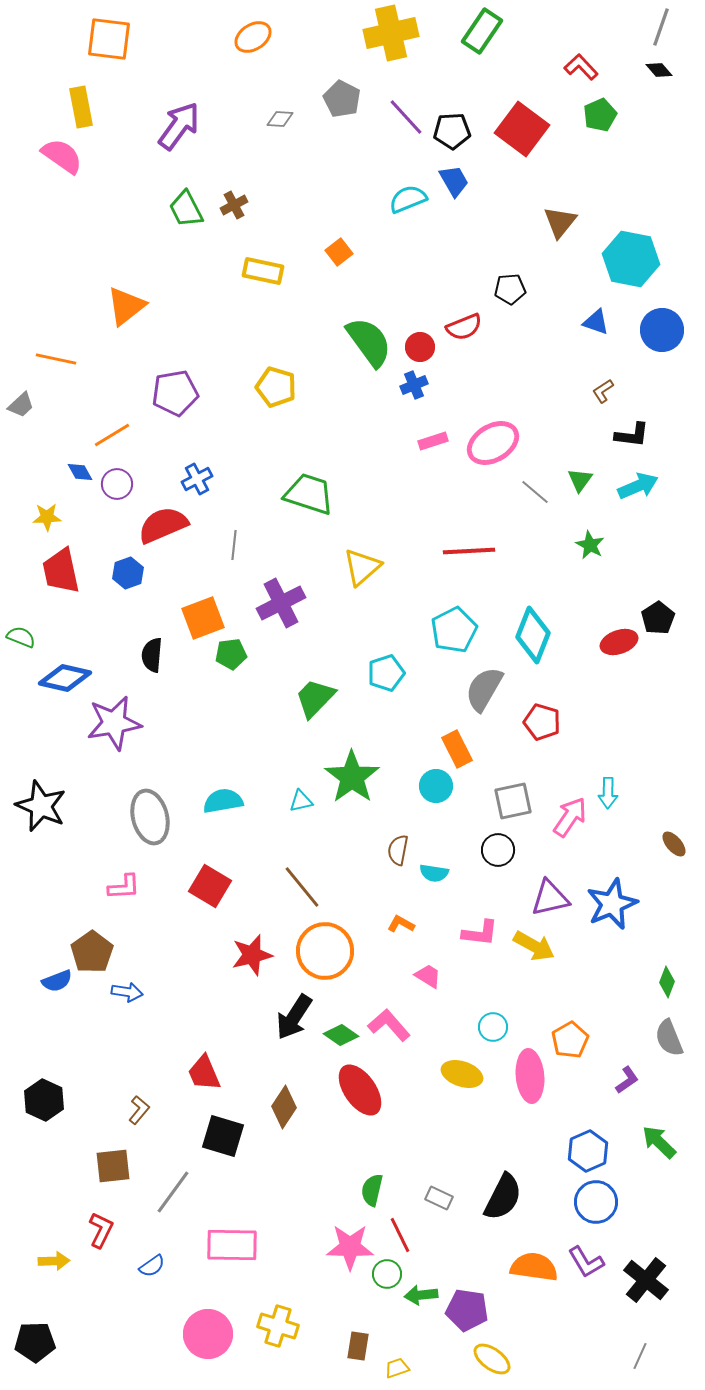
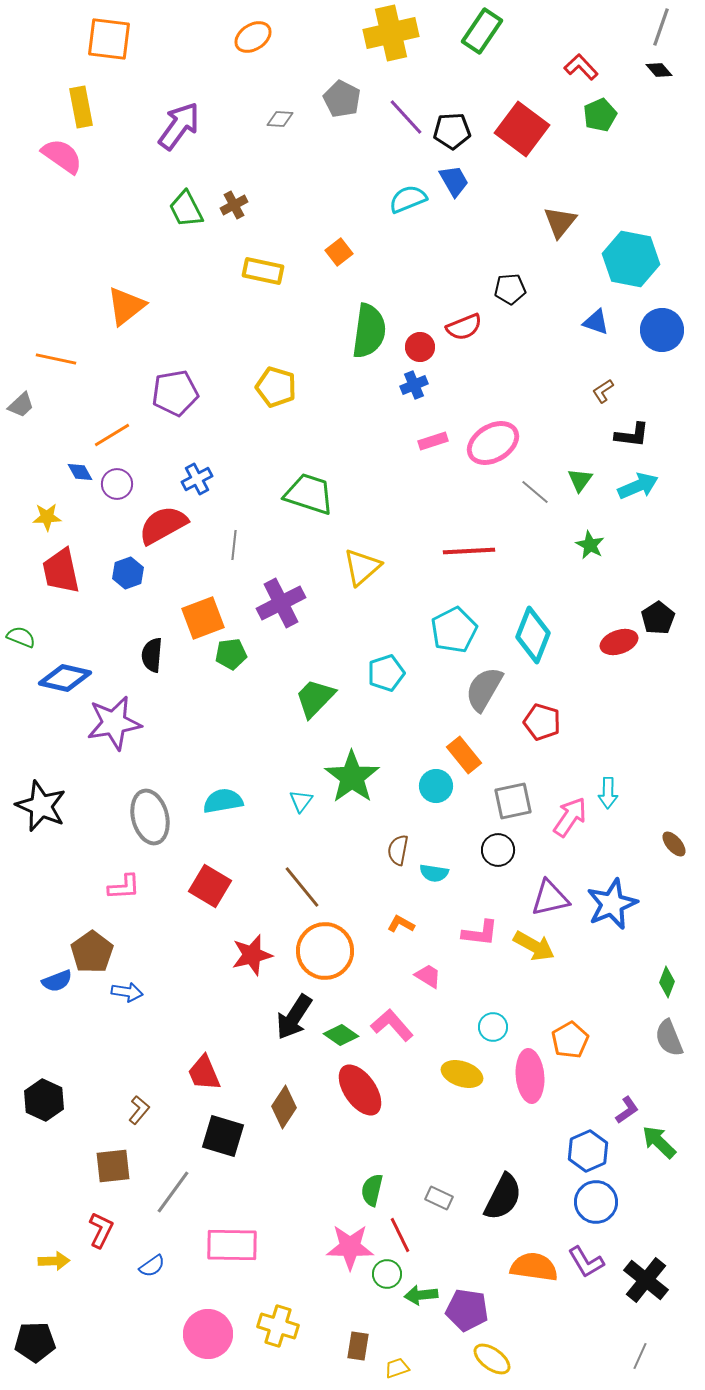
green semicircle at (369, 342): moved 11 px up; rotated 44 degrees clockwise
red semicircle at (163, 525): rotated 6 degrees counterclockwise
orange rectangle at (457, 749): moved 7 px right, 6 px down; rotated 12 degrees counterclockwise
cyan triangle at (301, 801): rotated 40 degrees counterclockwise
pink L-shape at (389, 1025): moved 3 px right
purple L-shape at (627, 1080): moved 30 px down
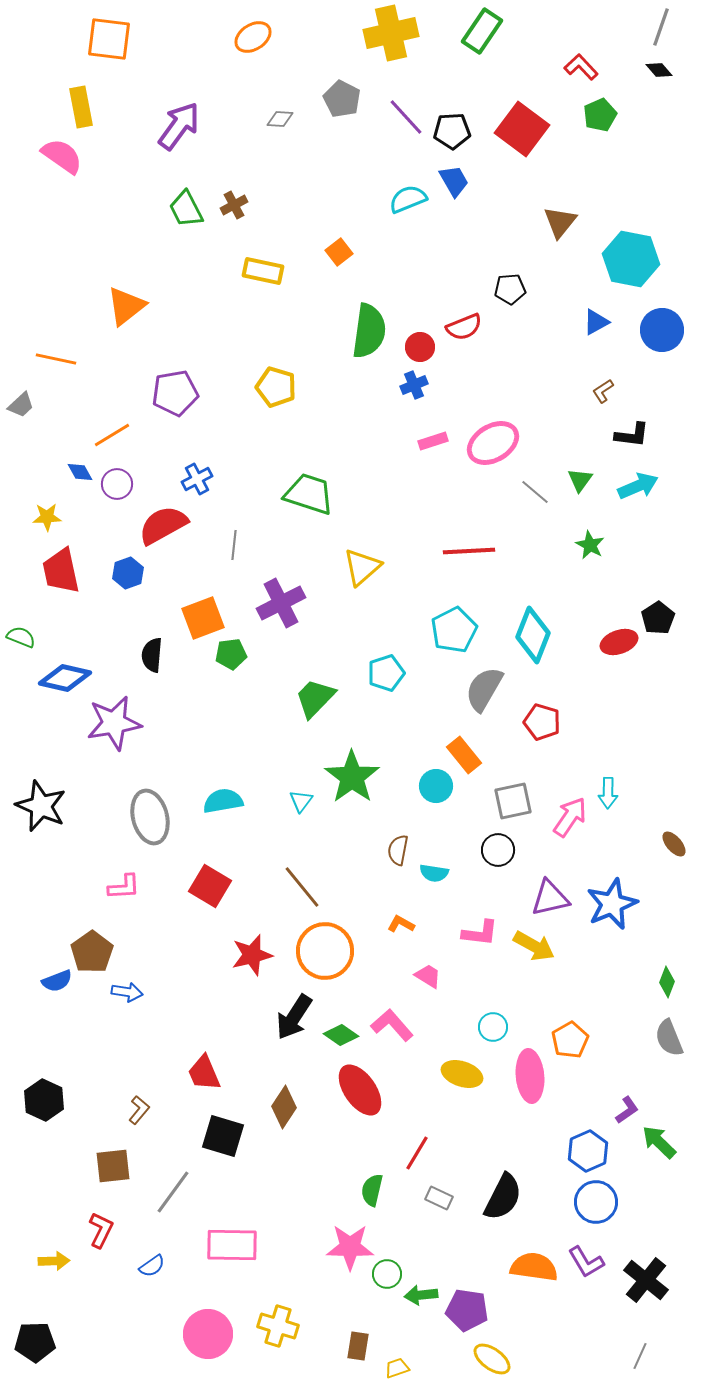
blue triangle at (596, 322): rotated 48 degrees counterclockwise
red line at (400, 1235): moved 17 px right, 82 px up; rotated 57 degrees clockwise
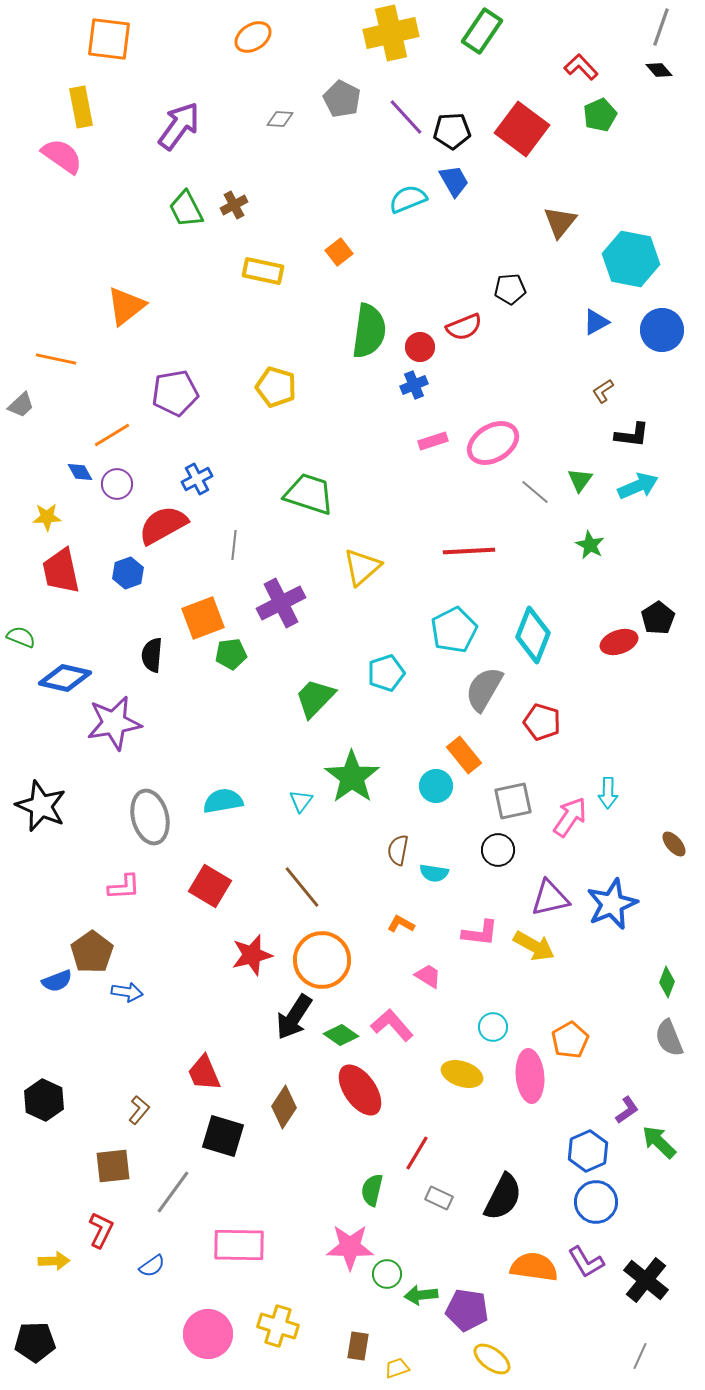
orange circle at (325, 951): moved 3 px left, 9 px down
pink rectangle at (232, 1245): moved 7 px right
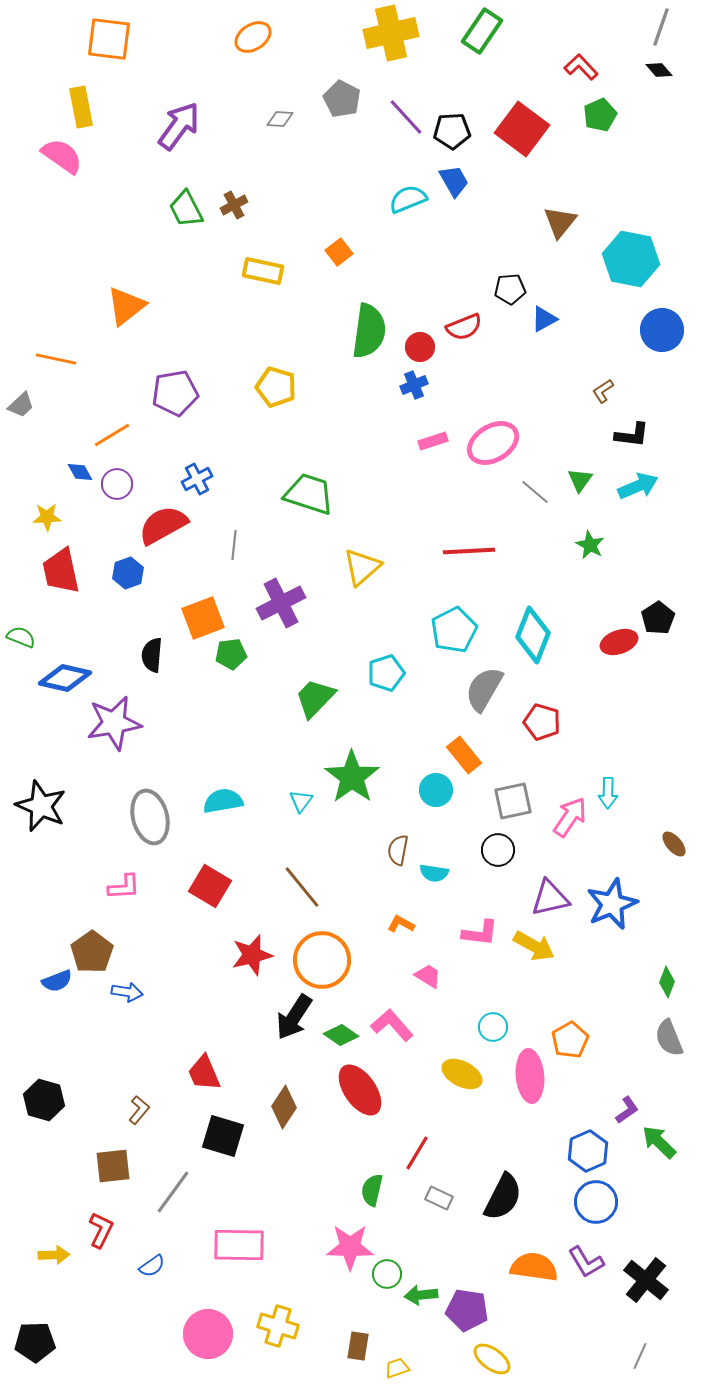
blue triangle at (596, 322): moved 52 px left, 3 px up
cyan circle at (436, 786): moved 4 px down
yellow ellipse at (462, 1074): rotated 9 degrees clockwise
black hexagon at (44, 1100): rotated 9 degrees counterclockwise
yellow arrow at (54, 1261): moved 6 px up
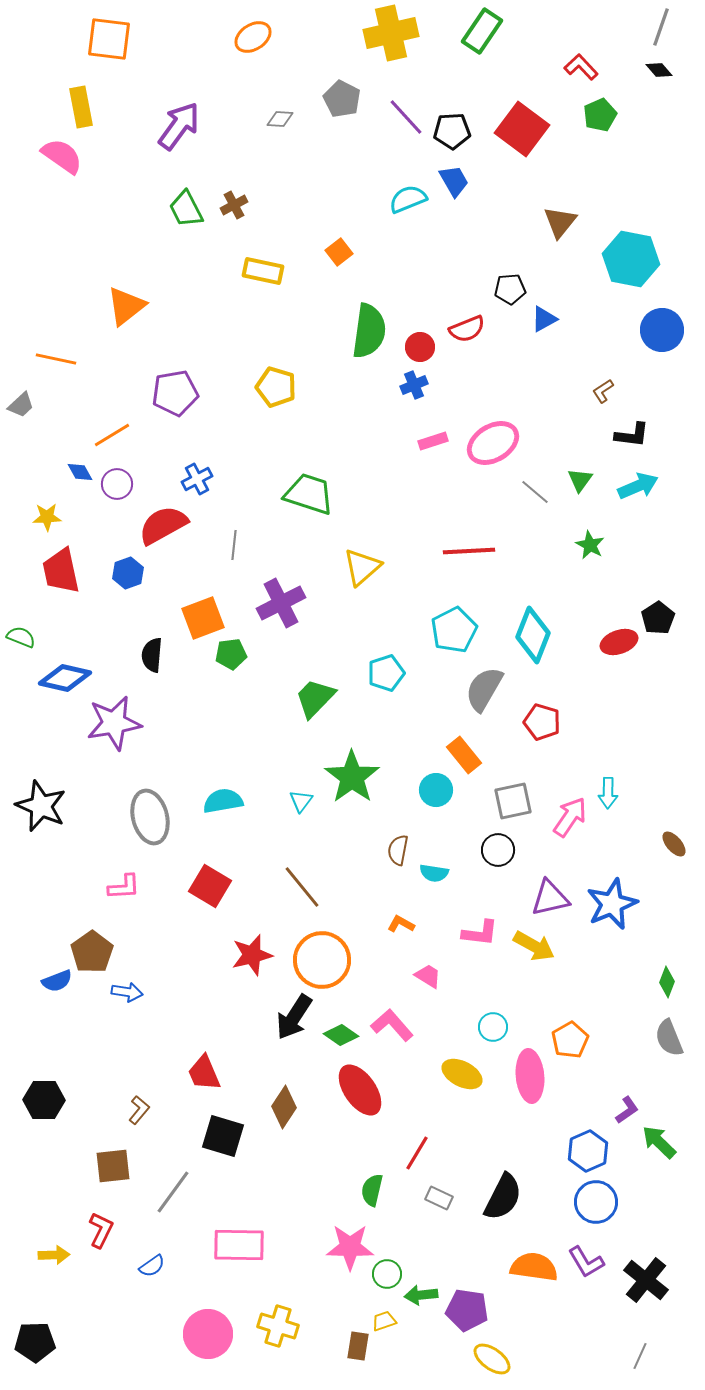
red semicircle at (464, 327): moved 3 px right, 2 px down
black hexagon at (44, 1100): rotated 15 degrees counterclockwise
yellow trapezoid at (397, 1368): moved 13 px left, 47 px up
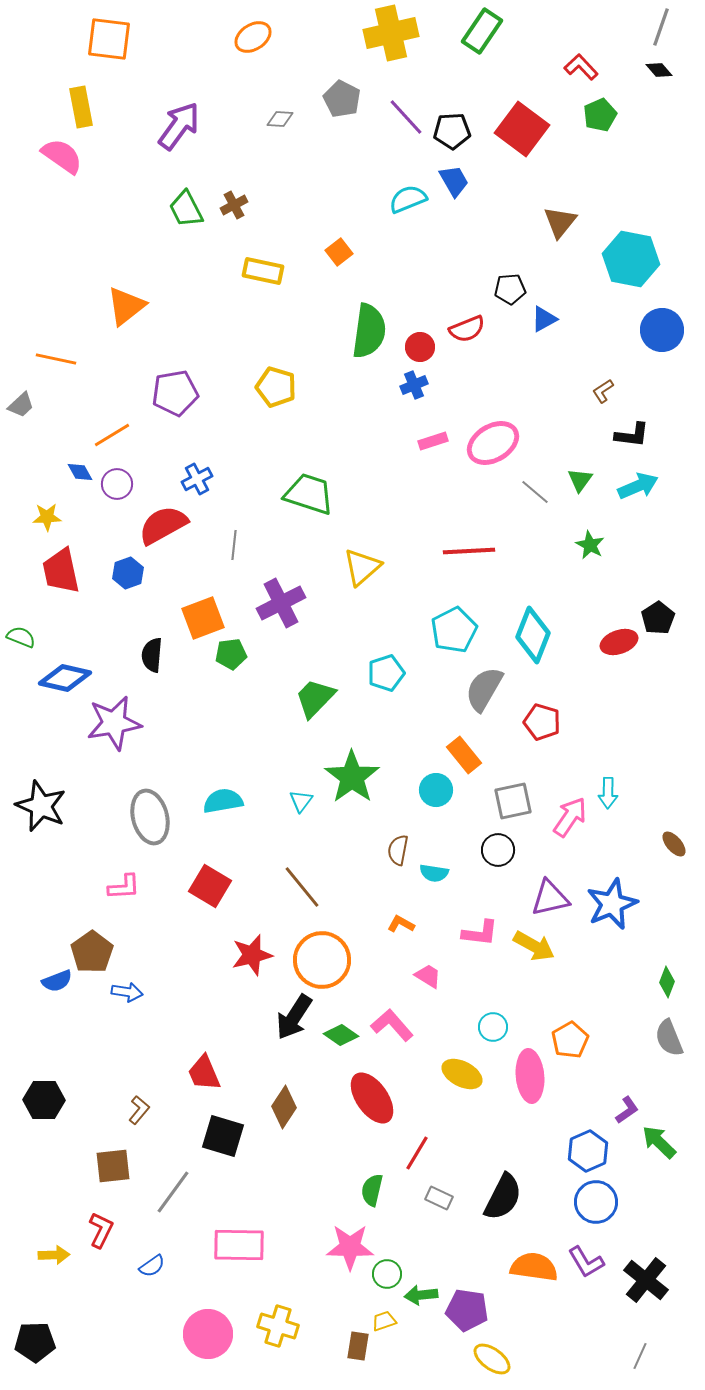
red ellipse at (360, 1090): moved 12 px right, 8 px down
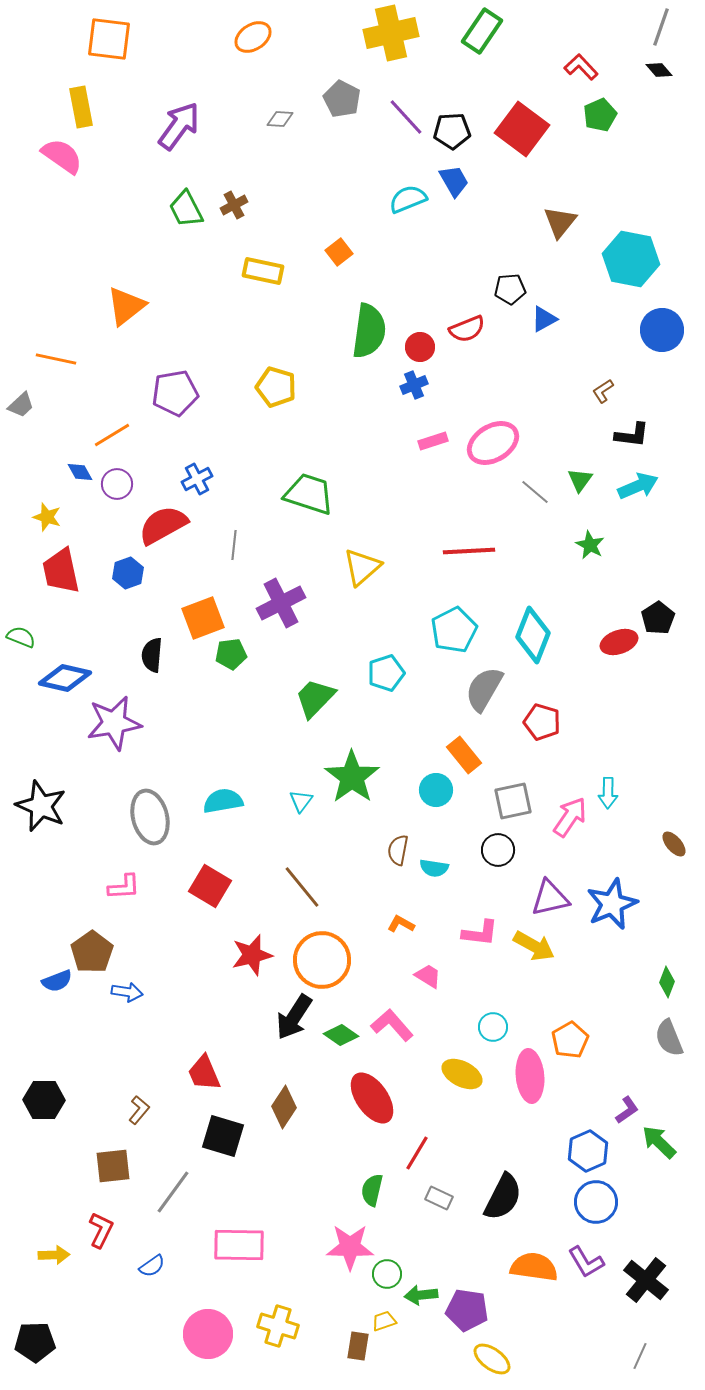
yellow star at (47, 517): rotated 20 degrees clockwise
cyan semicircle at (434, 873): moved 5 px up
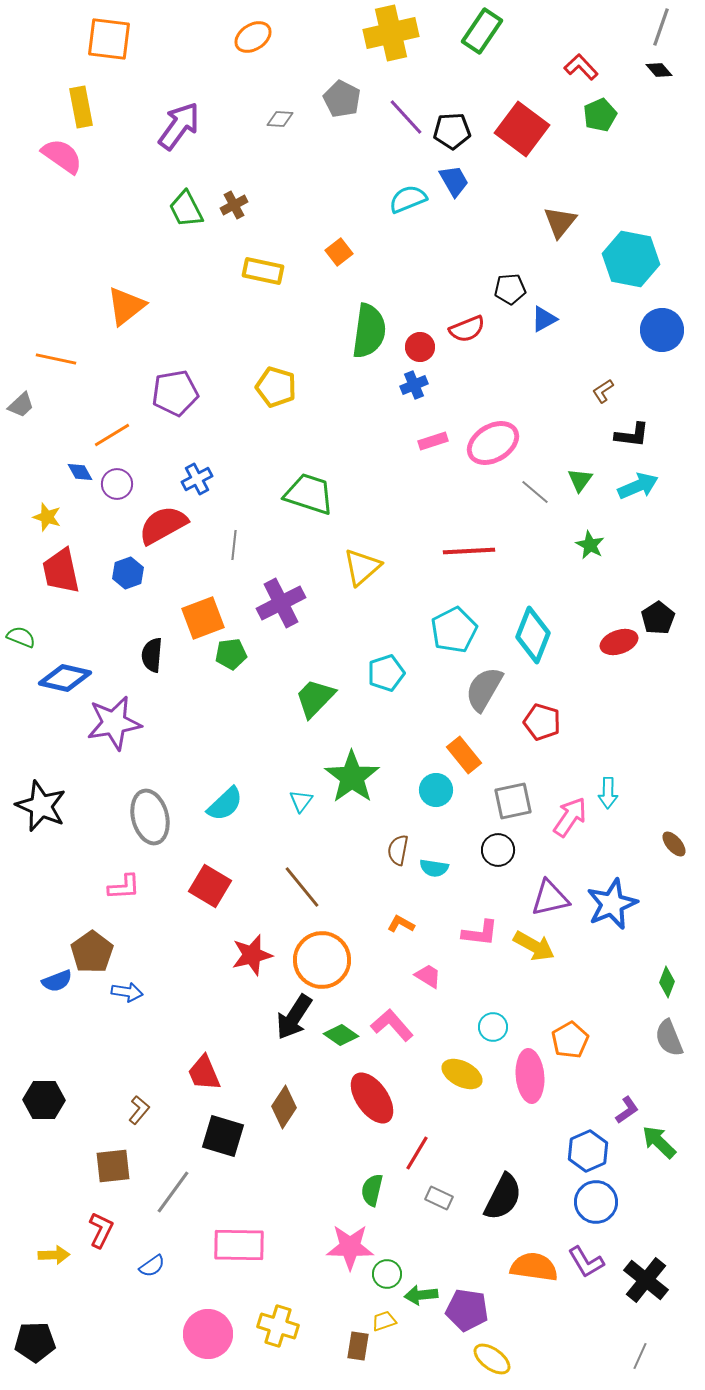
cyan semicircle at (223, 801): moved 2 px right, 3 px down; rotated 147 degrees clockwise
